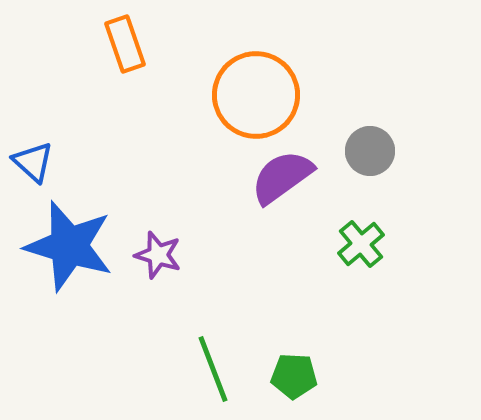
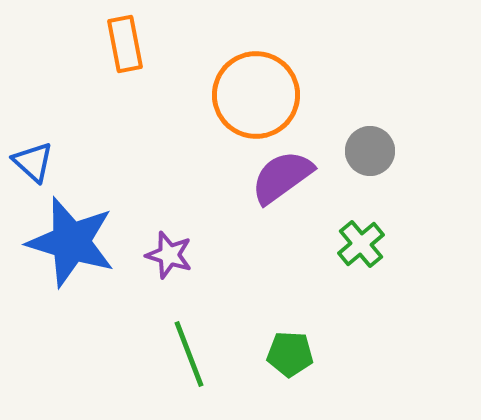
orange rectangle: rotated 8 degrees clockwise
blue star: moved 2 px right, 4 px up
purple star: moved 11 px right
green line: moved 24 px left, 15 px up
green pentagon: moved 4 px left, 22 px up
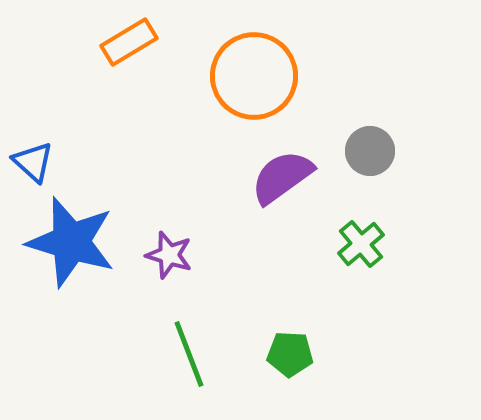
orange rectangle: moved 4 px right, 2 px up; rotated 70 degrees clockwise
orange circle: moved 2 px left, 19 px up
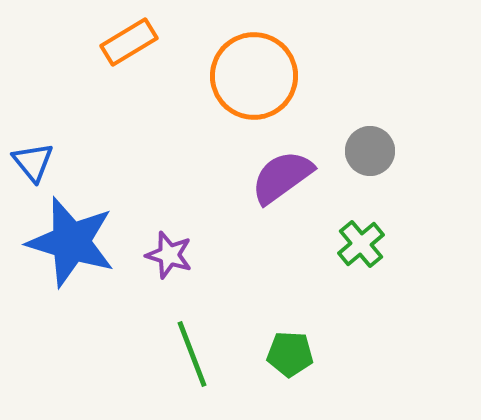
blue triangle: rotated 9 degrees clockwise
green line: moved 3 px right
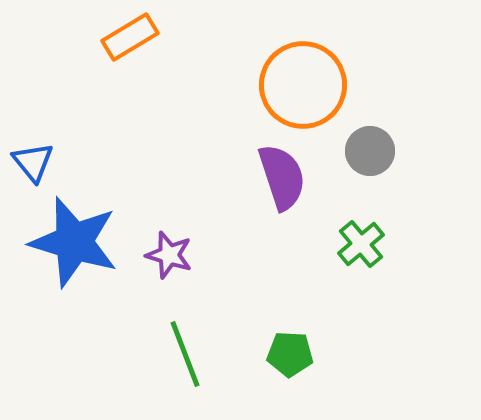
orange rectangle: moved 1 px right, 5 px up
orange circle: moved 49 px right, 9 px down
purple semicircle: rotated 108 degrees clockwise
blue star: moved 3 px right
green line: moved 7 px left
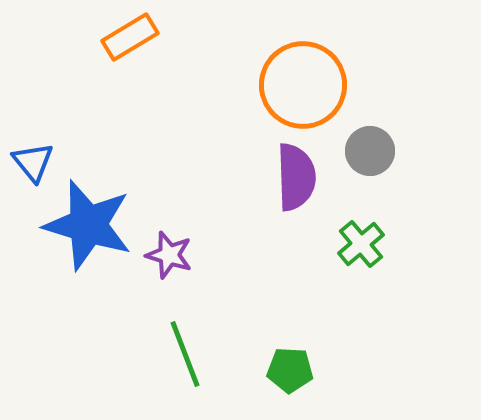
purple semicircle: moved 14 px right; rotated 16 degrees clockwise
blue star: moved 14 px right, 17 px up
green pentagon: moved 16 px down
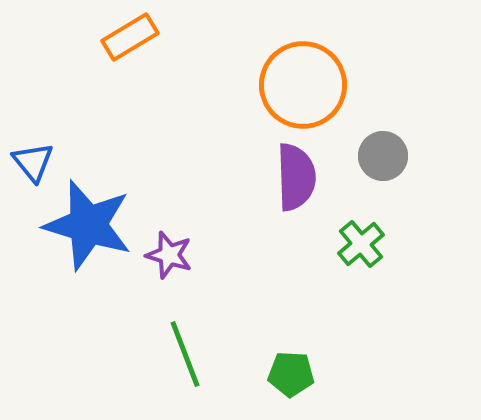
gray circle: moved 13 px right, 5 px down
green pentagon: moved 1 px right, 4 px down
